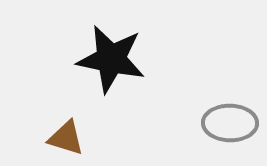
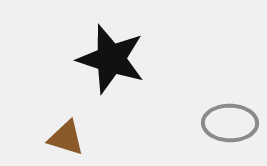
black star: rotated 6 degrees clockwise
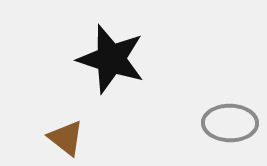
brown triangle: rotated 21 degrees clockwise
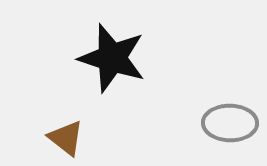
black star: moved 1 px right, 1 px up
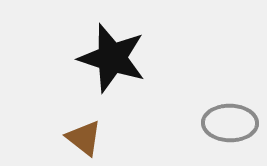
brown triangle: moved 18 px right
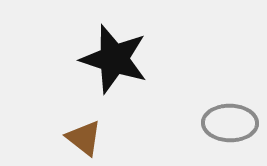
black star: moved 2 px right, 1 px down
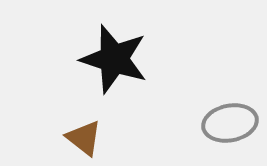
gray ellipse: rotated 12 degrees counterclockwise
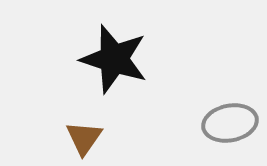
brown triangle: rotated 27 degrees clockwise
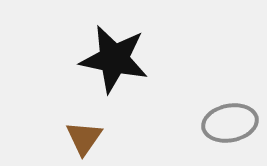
black star: rotated 6 degrees counterclockwise
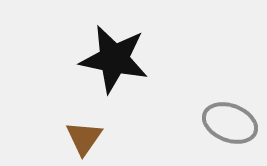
gray ellipse: rotated 32 degrees clockwise
